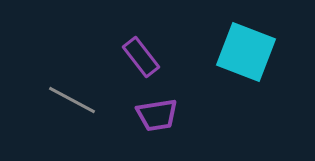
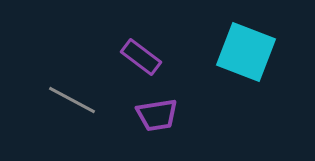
purple rectangle: rotated 15 degrees counterclockwise
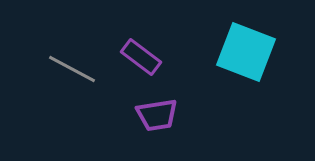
gray line: moved 31 px up
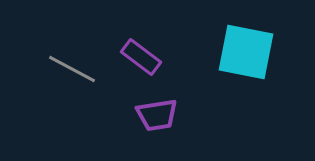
cyan square: rotated 10 degrees counterclockwise
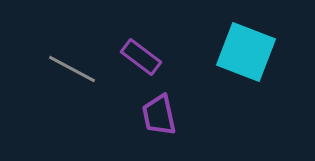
cyan square: rotated 10 degrees clockwise
purple trapezoid: moved 2 px right; rotated 87 degrees clockwise
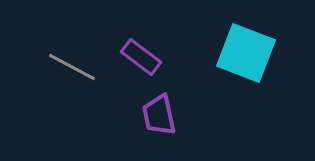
cyan square: moved 1 px down
gray line: moved 2 px up
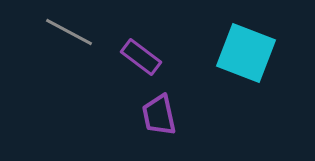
gray line: moved 3 px left, 35 px up
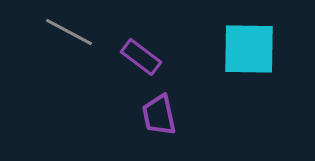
cyan square: moved 3 px right, 4 px up; rotated 20 degrees counterclockwise
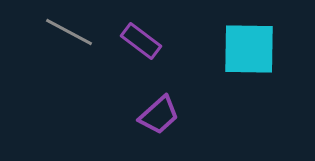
purple rectangle: moved 16 px up
purple trapezoid: rotated 120 degrees counterclockwise
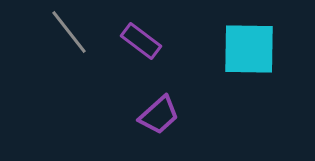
gray line: rotated 24 degrees clockwise
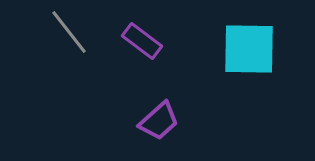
purple rectangle: moved 1 px right
purple trapezoid: moved 6 px down
